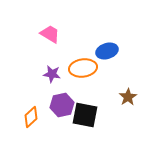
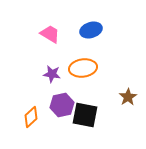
blue ellipse: moved 16 px left, 21 px up
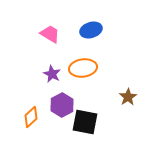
purple star: rotated 18 degrees clockwise
purple hexagon: rotated 15 degrees counterclockwise
black square: moved 7 px down
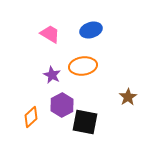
orange ellipse: moved 2 px up
purple star: moved 1 px down
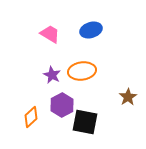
orange ellipse: moved 1 px left, 5 px down
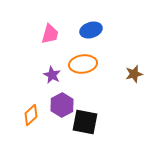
pink trapezoid: rotated 75 degrees clockwise
orange ellipse: moved 1 px right, 7 px up
brown star: moved 6 px right, 23 px up; rotated 18 degrees clockwise
orange diamond: moved 2 px up
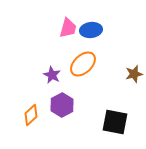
blue ellipse: rotated 10 degrees clockwise
pink trapezoid: moved 18 px right, 6 px up
orange ellipse: rotated 36 degrees counterclockwise
black square: moved 30 px right
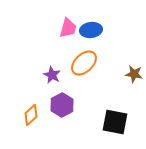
orange ellipse: moved 1 px right, 1 px up
brown star: rotated 24 degrees clockwise
